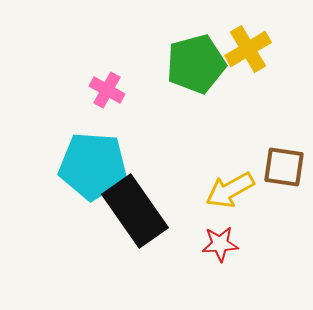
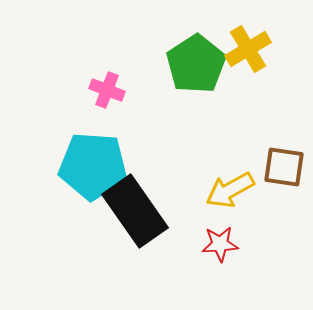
green pentagon: rotated 18 degrees counterclockwise
pink cross: rotated 8 degrees counterclockwise
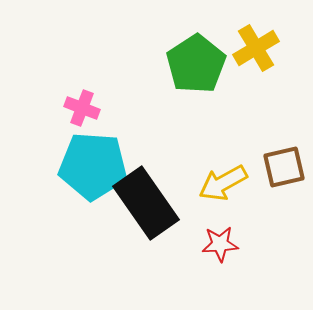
yellow cross: moved 8 px right, 1 px up
pink cross: moved 25 px left, 18 px down
brown square: rotated 21 degrees counterclockwise
yellow arrow: moved 7 px left, 7 px up
black rectangle: moved 11 px right, 8 px up
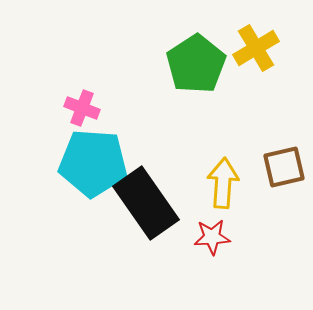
cyan pentagon: moved 3 px up
yellow arrow: rotated 123 degrees clockwise
red star: moved 8 px left, 7 px up
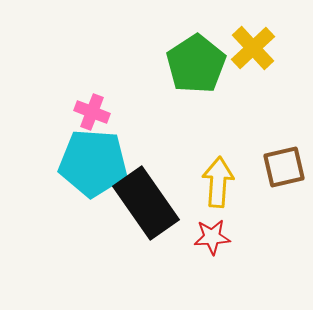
yellow cross: moved 3 px left; rotated 12 degrees counterclockwise
pink cross: moved 10 px right, 4 px down
yellow arrow: moved 5 px left, 1 px up
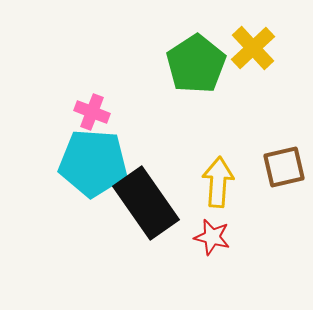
red star: rotated 18 degrees clockwise
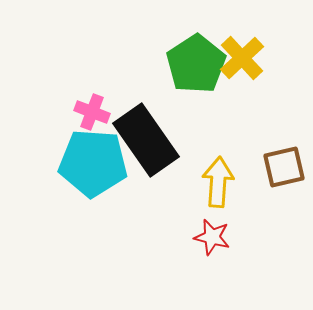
yellow cross: moved 11 px left, 10 px down
black rectangle: moved 63 px up
